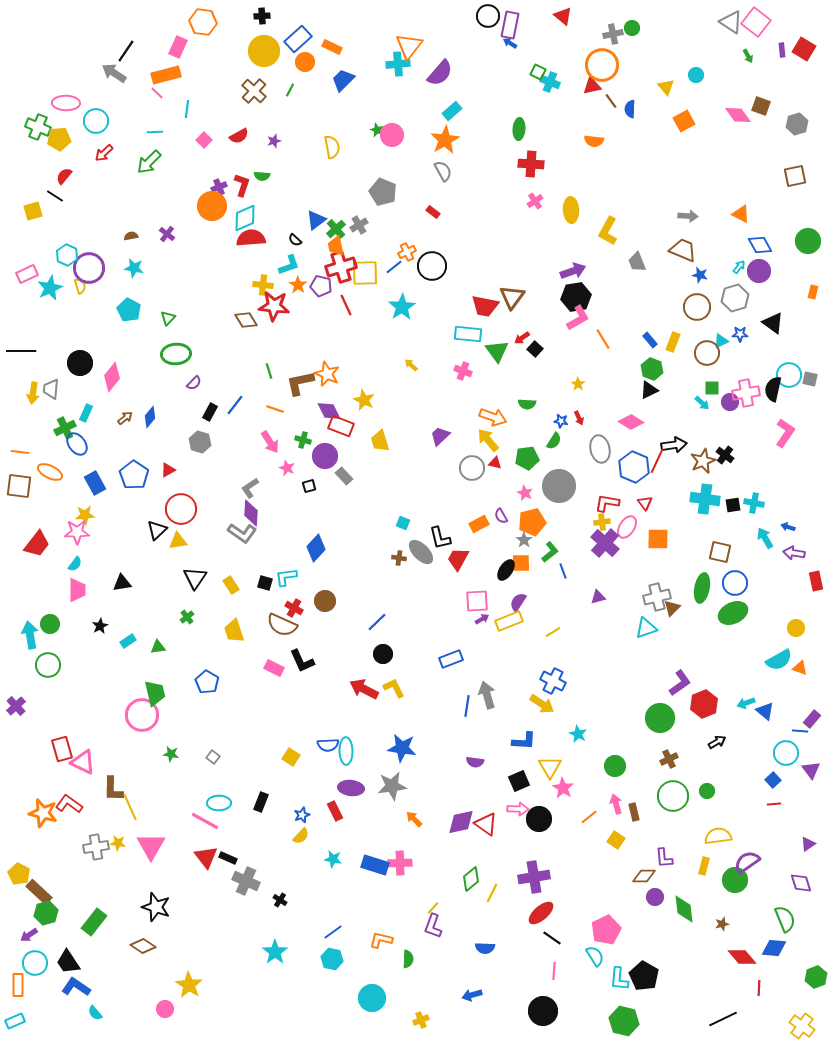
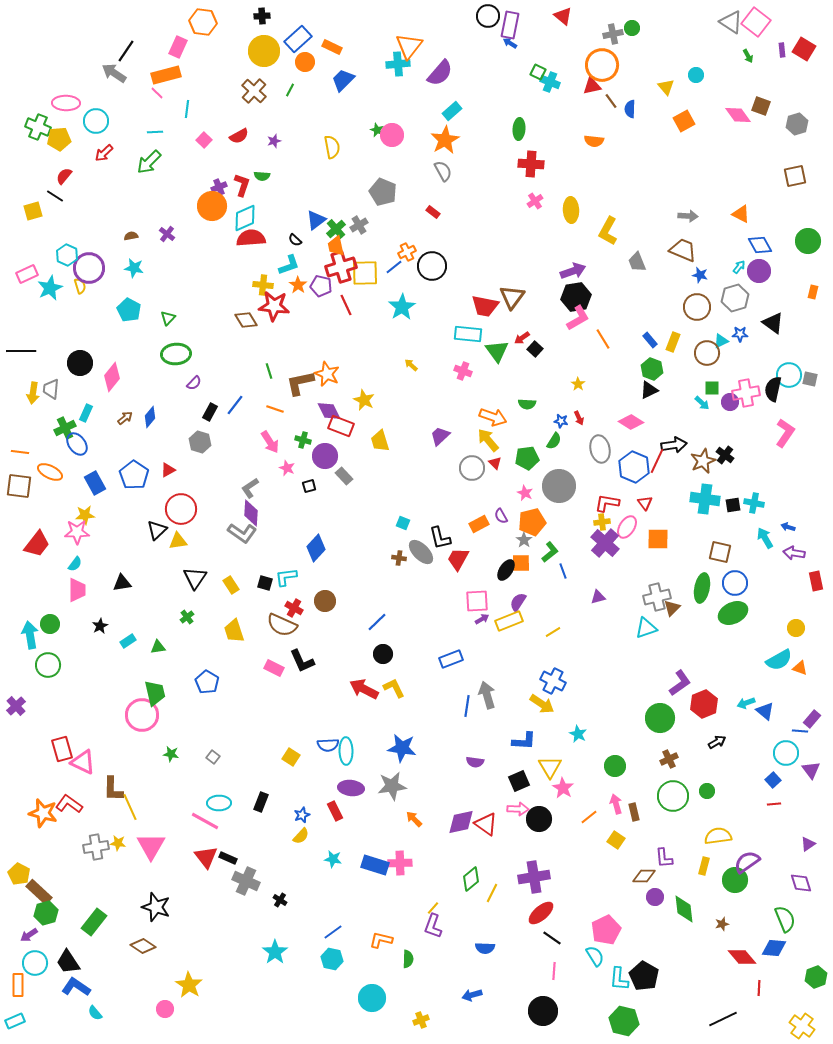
red triangle at (495, 463): rotated 32 degrees clockwise
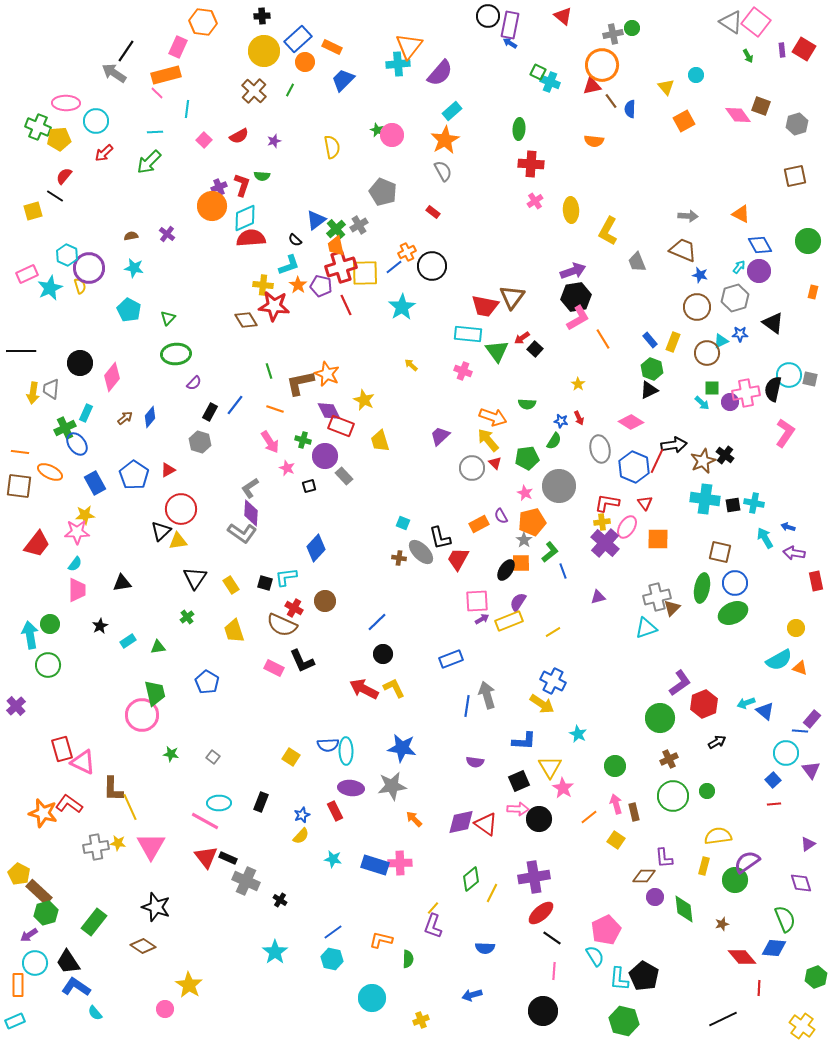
black triangle at (157, 530): moved 4 px right, 1 px down
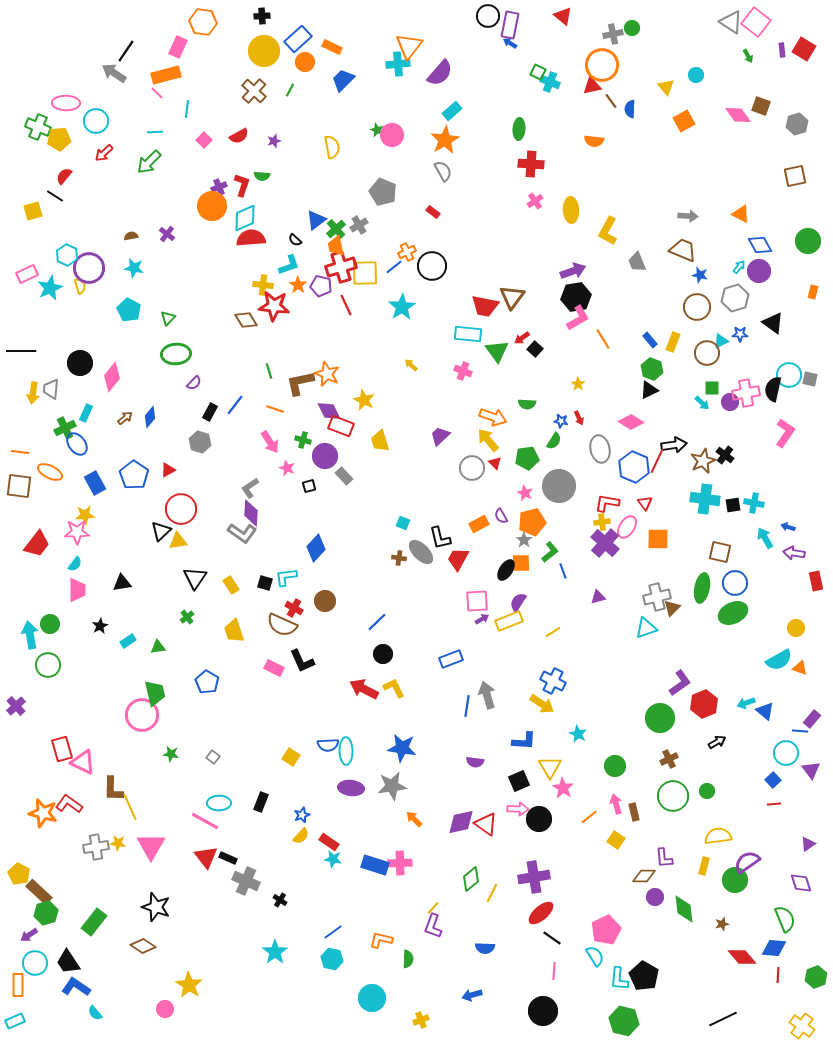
red rectangle at (335, 811): moved 6 px left, 31 px down; rotated 30 degrees counterclockwise
red line at (759, 988): moved 19 px right, 13 px up
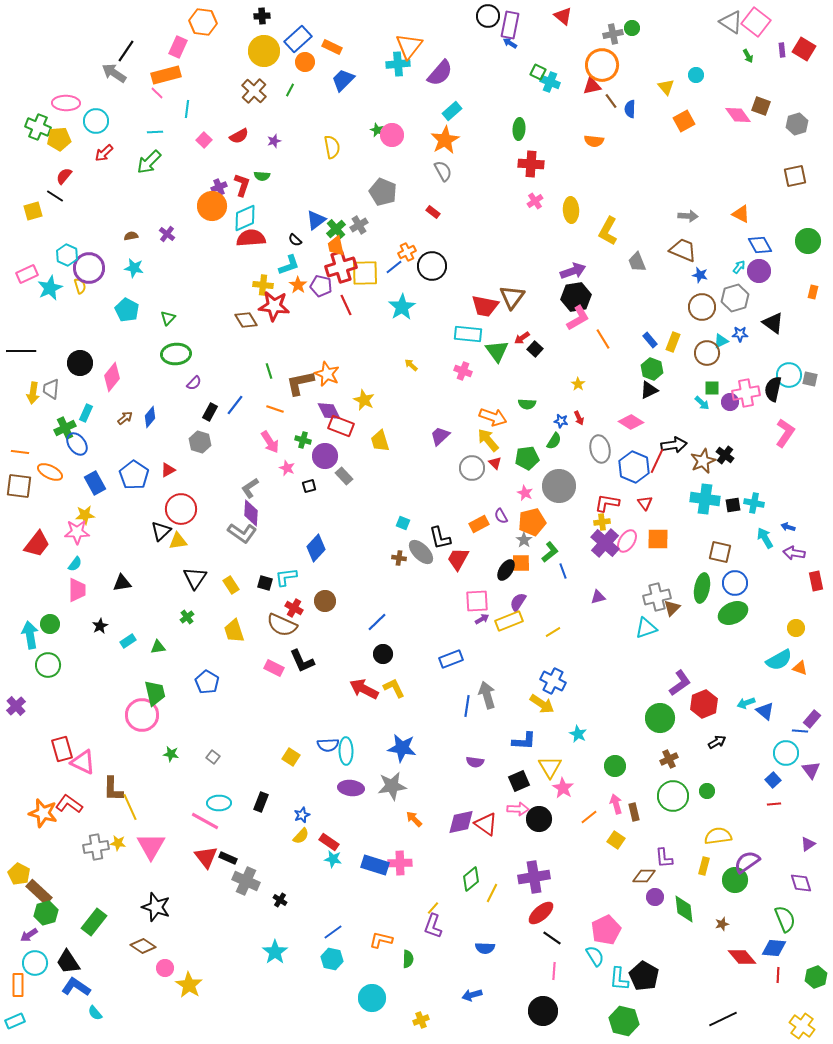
brown circle at (697, 307): moved 5 px right
cyan pentagon at (129, 310): moved 2 px left
pink ellipse at (627, 527): moved 14 px down
pink circle at (165, 1009): moved 41 px up
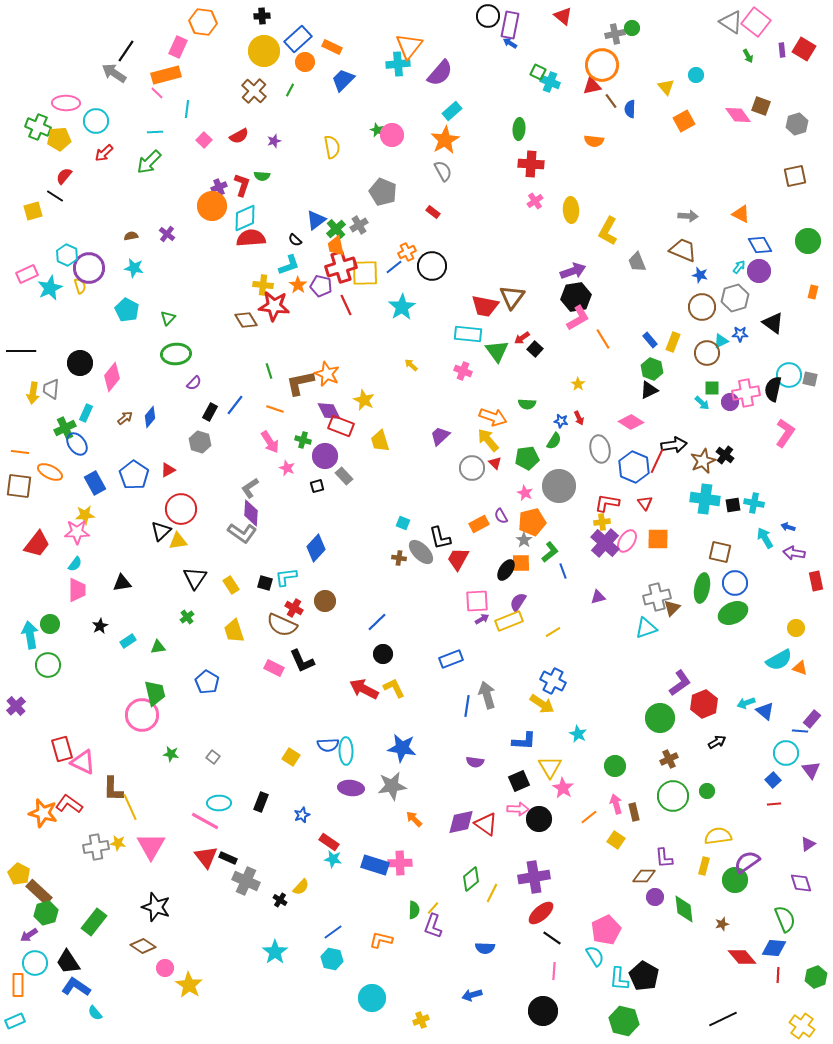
gray cross at (613, 34): moved 2 px right
black square at (309, 486): moved 8 px right
yellow semicircle at (301, 836): moved 51 px down
green semicircle at (408, 959): moved 6 px right, 49 px up
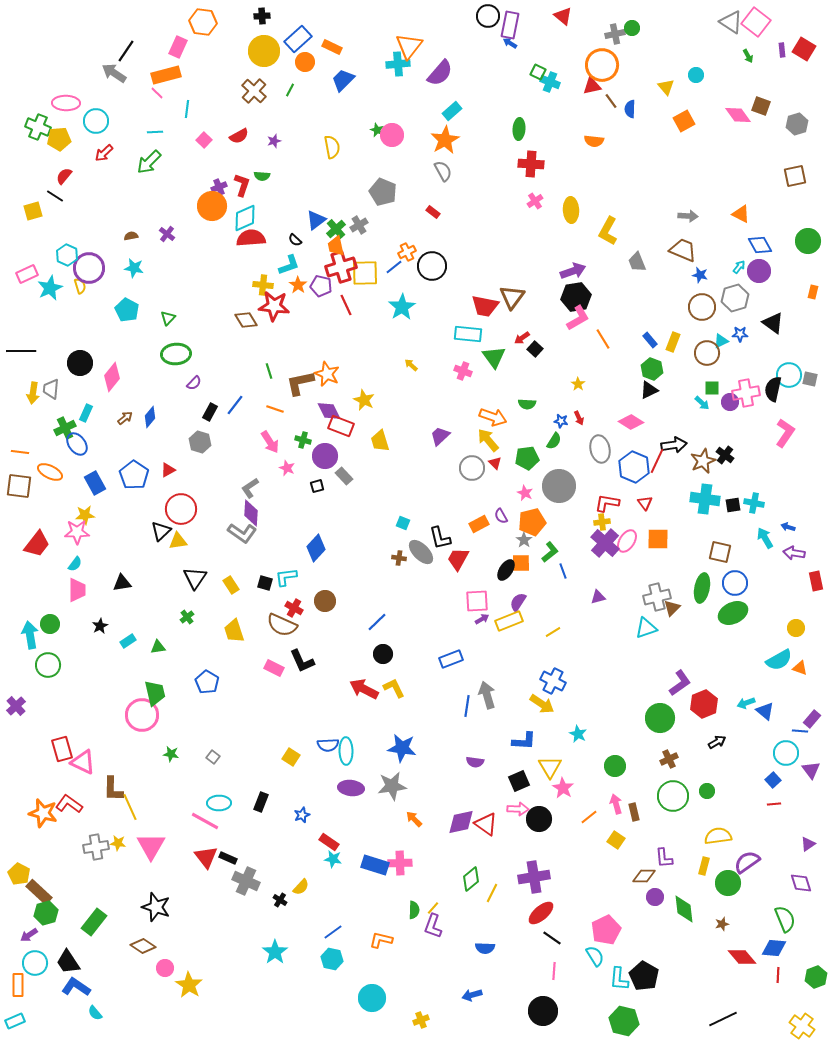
green triangle at (497, 351): moved 3 px left, 6 px down
green circle at (735, 880): moved 7 px left, 3 px down
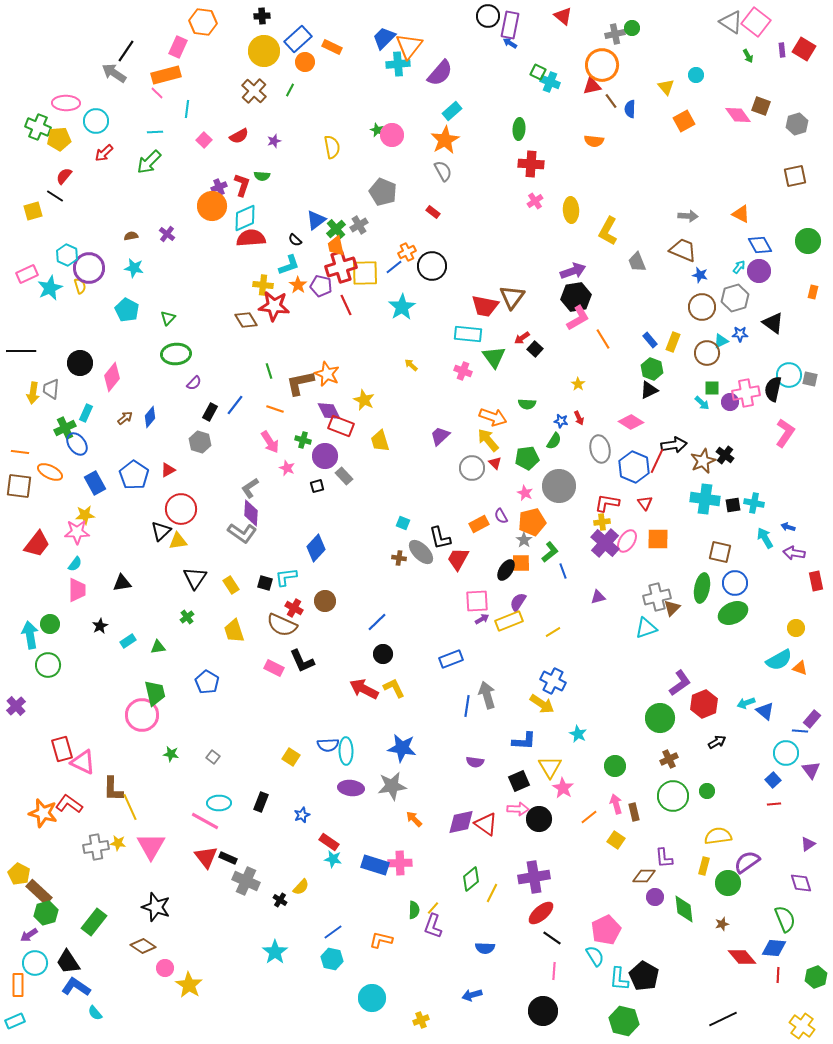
blue trapezoid at (343, 80): moved 41 px right, 42 px up
